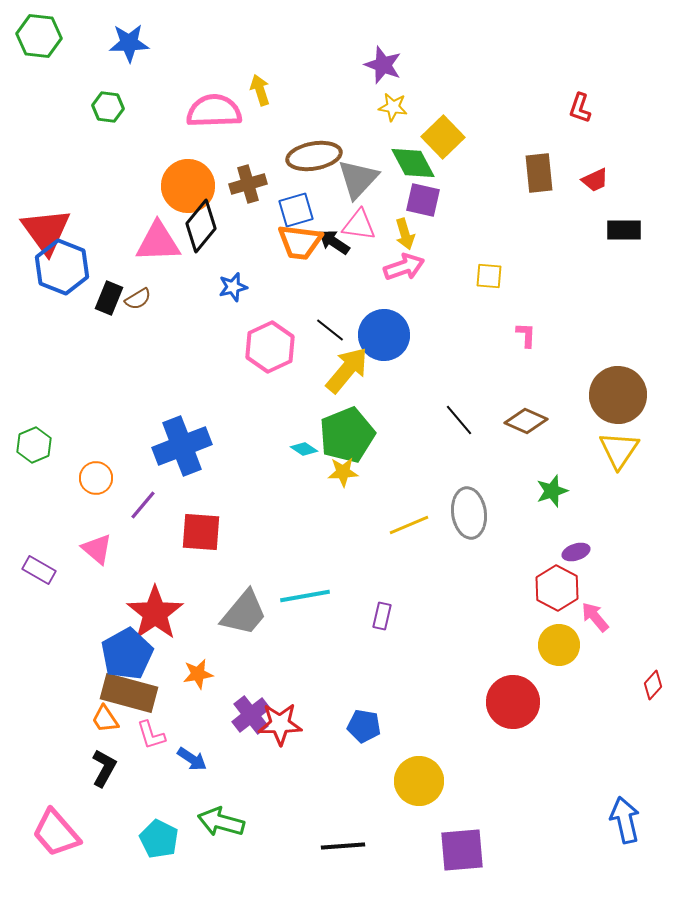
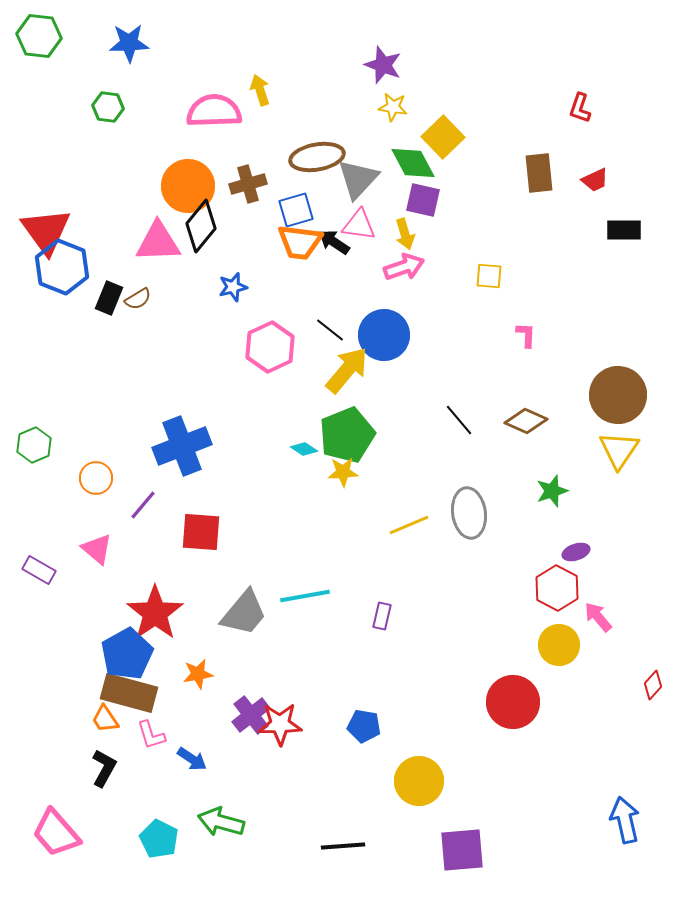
brown ellipse at (314, 156): moved 3 px right, 1 px down
pink arrow at (595, 617): moved 3 px right
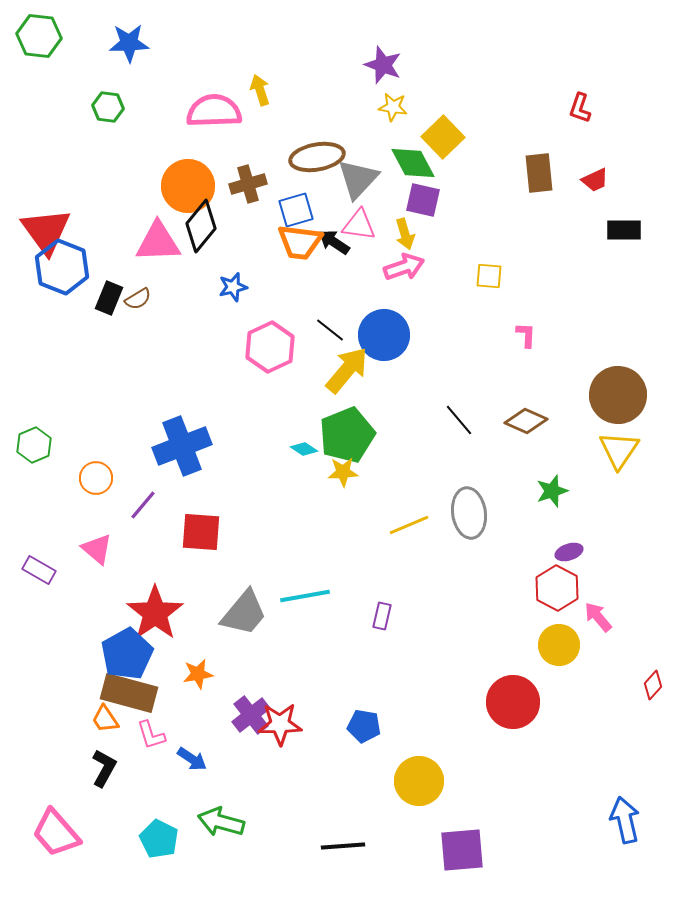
purple ellipse at (576, 552): moved 7 px left
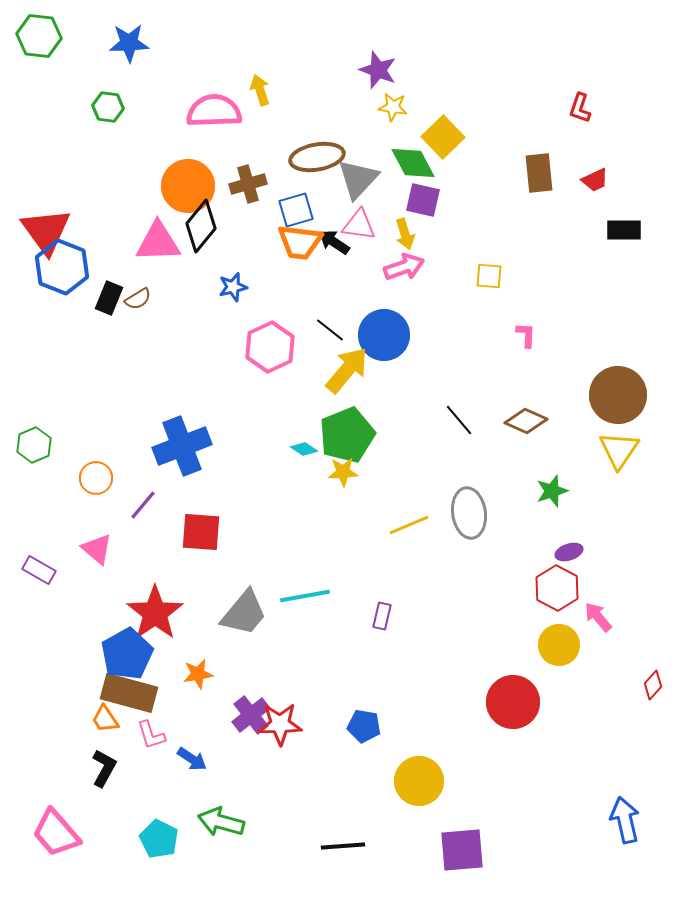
purple star at (383, 65): moved 5 px left, 5 px down
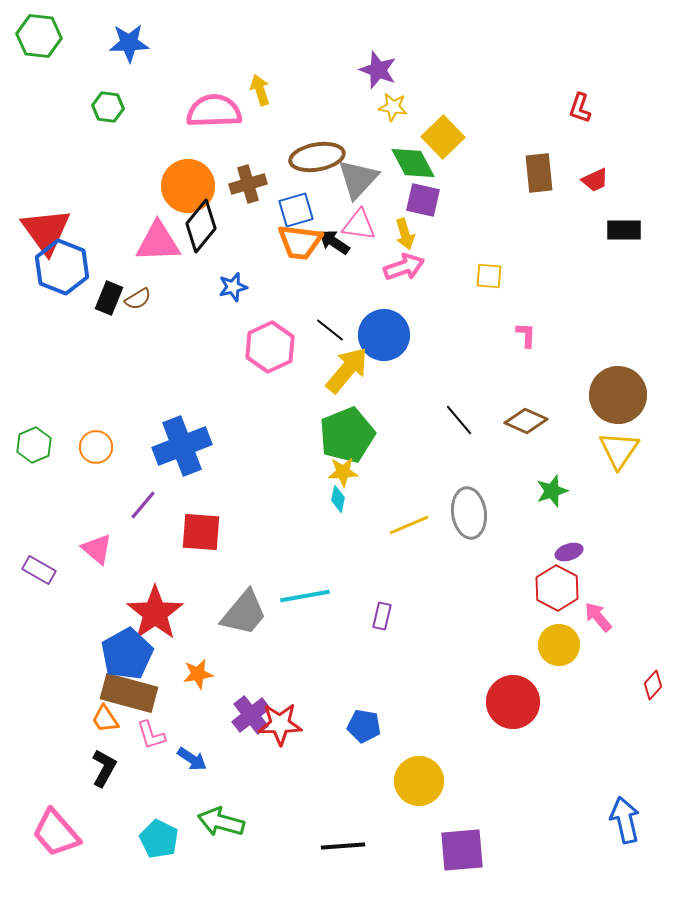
cyan diamond at (304, 449): moved 34 px right, 50 px down; rotated 68 degrees clockwise
orange circle at (96, 478): moved 31 px up
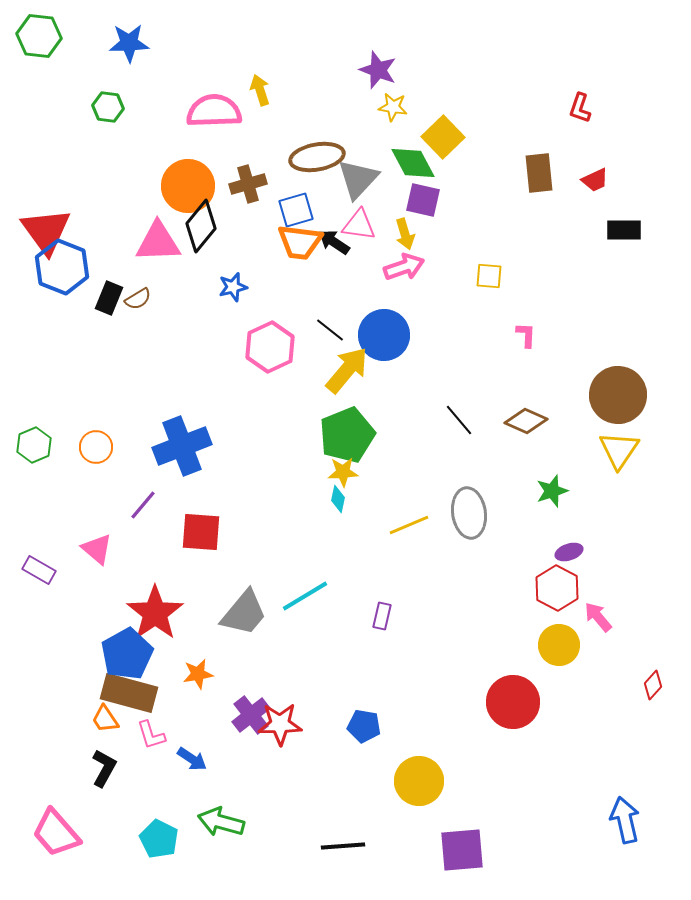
cyan line at (305, 596): rotated 21 degrees counterclockwise
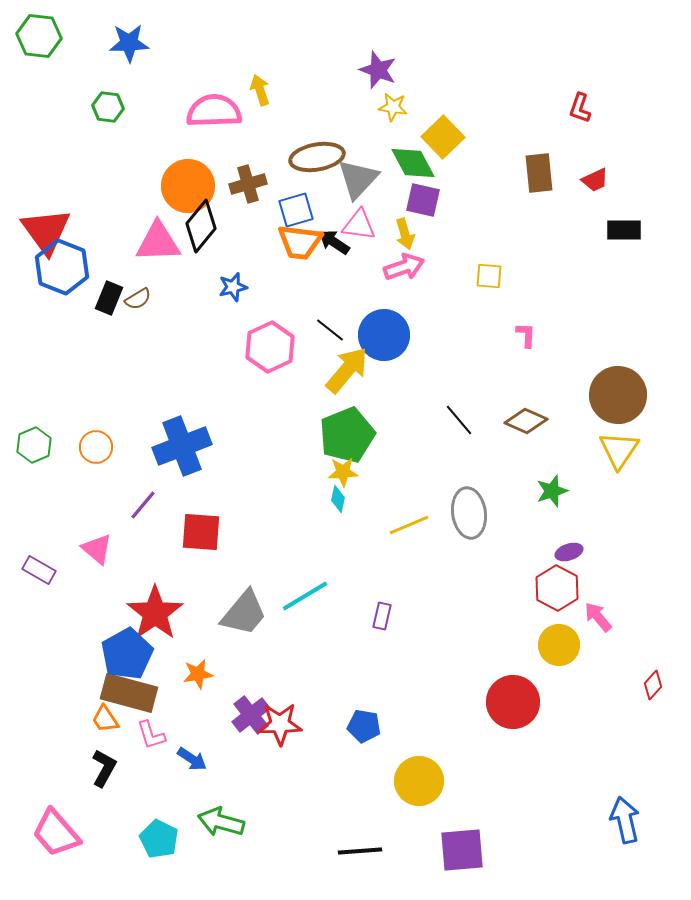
black line at (343, 846): moved 17 px right, 5 px down
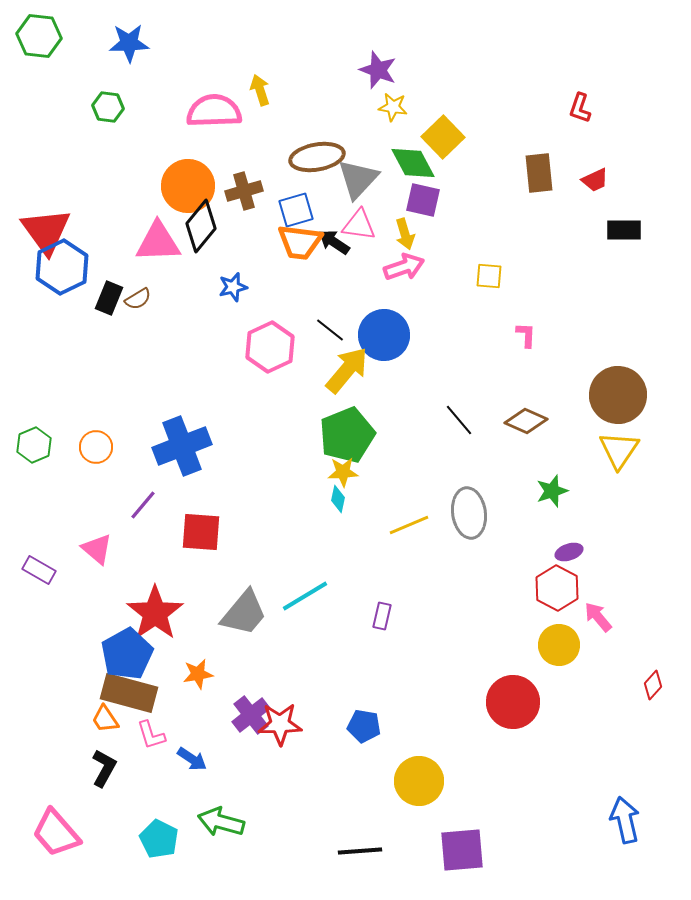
brown cross at (248, 184): moved 4 px left, 7 px down
blue hexagon at (62, 267): rotated 12 degrees clockwise
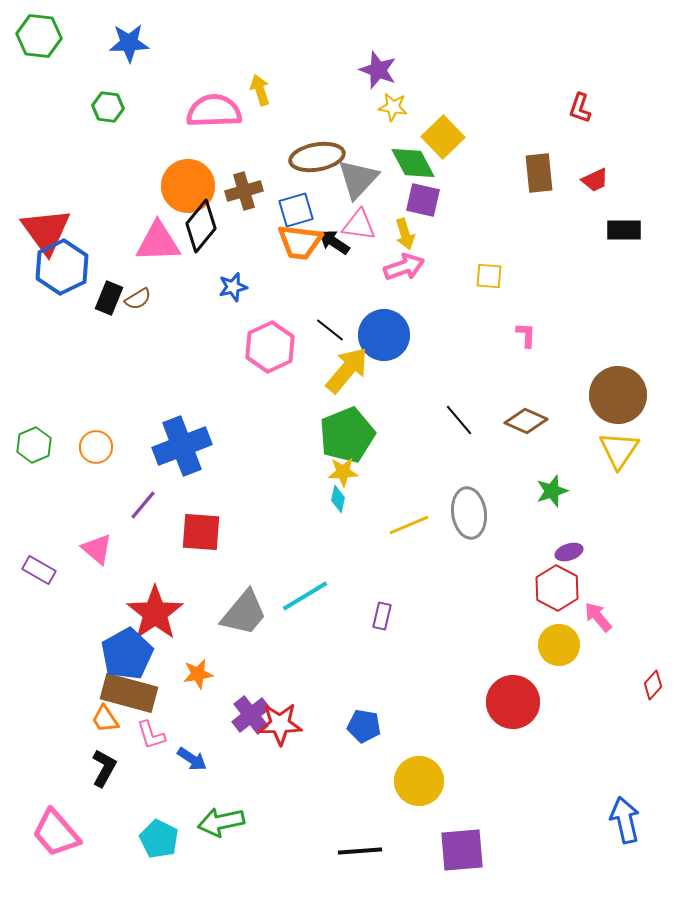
green arrow at (221, 822): rotated 27 degrees counterclockwise
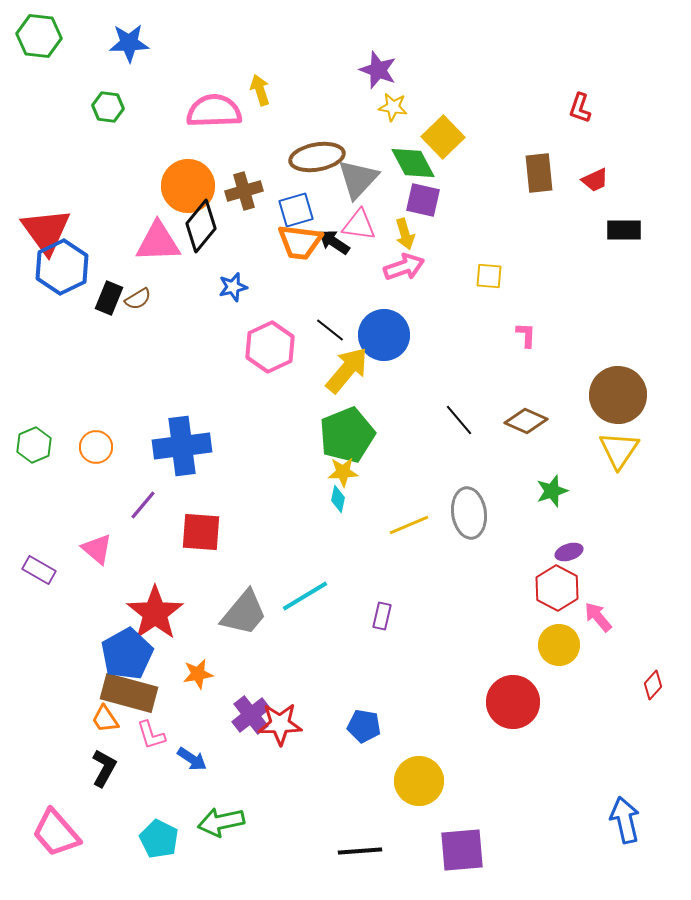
blue cross at (182, 446): rotated 14 degrees clockwise
